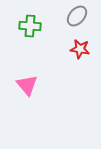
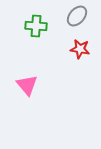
green cross: moved 6 px right
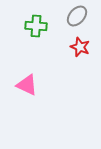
red star: moved 2 px up; rotated 12 degrees clockwise
pink triangle: rotated 25 degrees counterclockwise
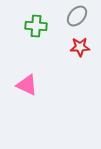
red star: rotated 24 degrees counterclockwise
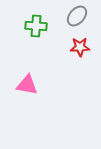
pink triangle: rotated 15 degrees counterclockwise
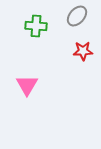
red star: moved 3 px right, 4 px down
pink triangle: rotated 50 degrees clockwise
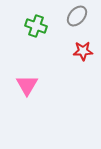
green cross: rotated 15 degrees clockwise
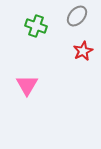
red star: rotated 24 degrees counterclockwise
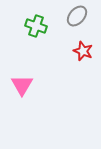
red star: rotated 24 degrees counterclockwise
pink triangle: moved 5 px left
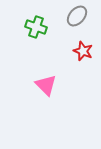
green cross: moved 1 px down
pink triangle: moved 24 px right; rotated 15 degrees counterclockwise
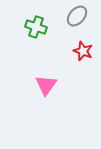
pink triangle: rotated 20 degrees clockwise
